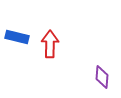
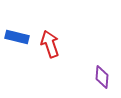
red arrow: rotated 20 degrees counterclockwise
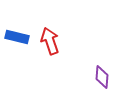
red arrow: moved 3 px up
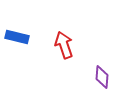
red arrow: moved 14 px right, 4 px down
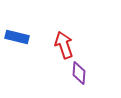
purple diamond: moved 23 px left, 4 px up
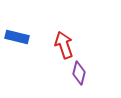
purple diamond: rotated 10 degrees clockwise
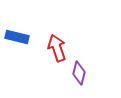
red arrow: moved 7 px left, 3 px down
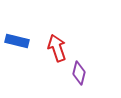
blue rectangle: moved 4 px down
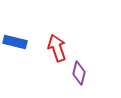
blue rectangle: moved 2 px left, 1 px down
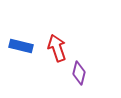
blue rectangle: moved 6 px right, 4 px down
